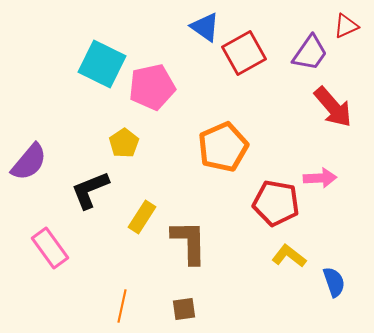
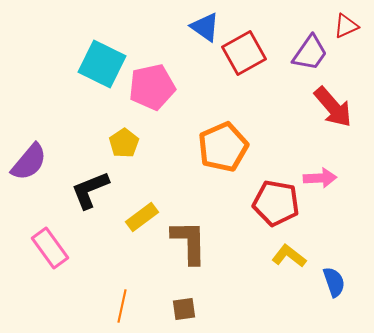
yellow rectangle: rotated 20 degrees clockwise
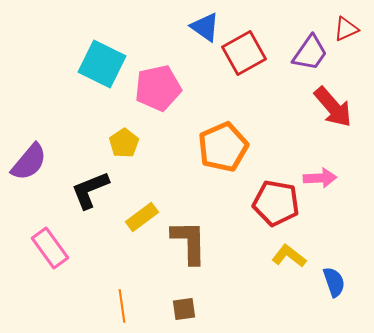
red triangle: moved 3 px down
pink pentagon: moved 6 px right, 1 px down
orange line: rotated 20 degrees counterclockwise
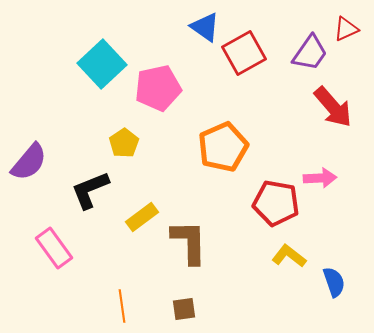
cyan square: rotated 21 degrees clockwise
pink rectangle: moved 4 px right
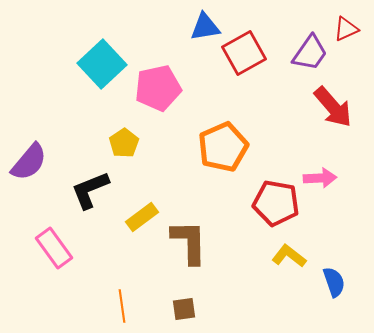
blue triangle: rotated 44 degrees counterclockwise
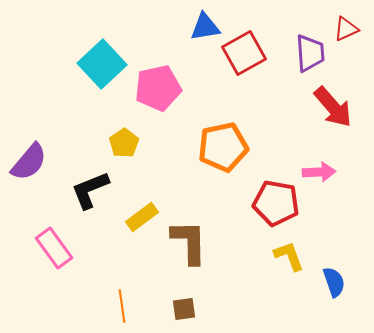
purple trapezoid: rotated 39 degrees counterclockwise
orange pentagon: rotated 12 degrees clockwise
pink arrow: moved 1 px left, 6 px up
yellow L-shape: rotated 32 degrees clockwise
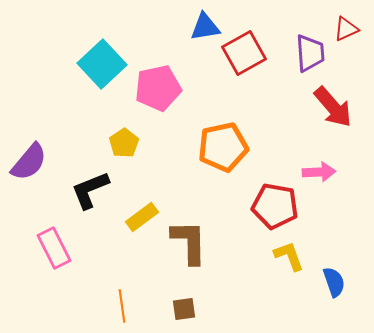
red pentagon: moved 1 px left, 3 px down
pink rectangle: rotated 9 degrees clockwise
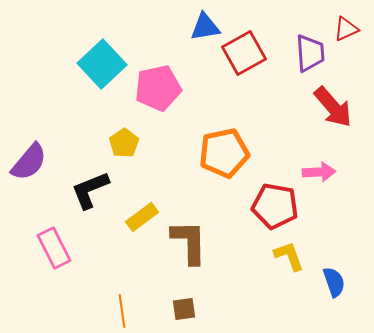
orange pentagon: moved 1 px right, 6 px down
orange line: moved 5 px down
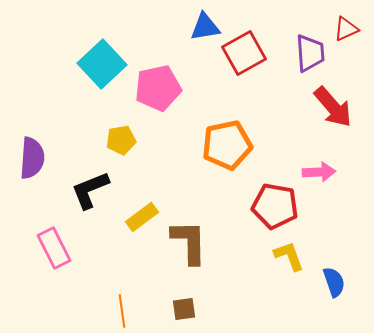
yellow pentagon: moved 3 px left, 3 px up; rotated 24 degrees clockwise
orange pentagon: moved 3 px right, 8 px up
purple semicircle: moved 3 px right, 4 px up; rotated 36 degrees counterclockwise
